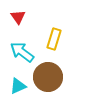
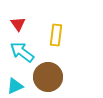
red triangle: moved 7 px down
yellow rectangle: moved 2 px right, 4 px up; rotated 10 degrees counterclockwise
cyan triangle: moved 3 px left
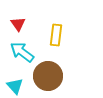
brown circle: moved 1 px up
cyan triangle: rotated 48 degrees counterclockwise
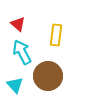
red triangle: rotated 14 degrees counterclockwise
cyan arrow: rotated 25 degrees clockwise
cyan triangle: moved 1 px up
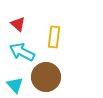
yellow rectangle: moved 2 px left, 2 px down
cyan arrow: rotated 35 degrees counterclockwise
brown circle: moved 2 px left, 1 px down
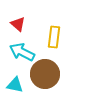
brown circle: moved 1 px left, 3 px up
cyan triangle: rotated 36 degrees counterclockwise
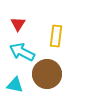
red triangle: rotated 21 degrees clockwise
yellow rectangle: moved 2 px right, 1 px up
brown circle: moved 2 px right
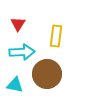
cyan arrow: rotated 150 degrees clockwise
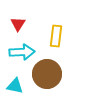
cyan triangle: moved 1 px down
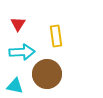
yellow rectangle: rotated 15 degrees counterclockwise
